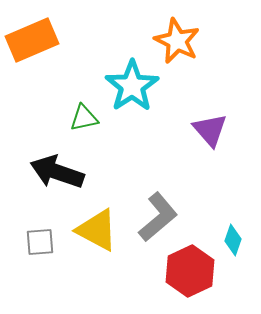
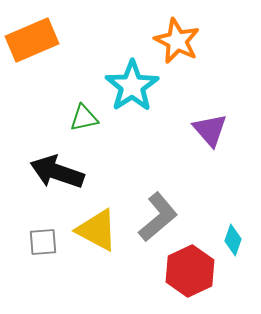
gray square: moved 3 px right
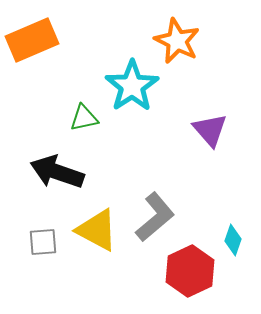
gray L-shape: moved 3 px left
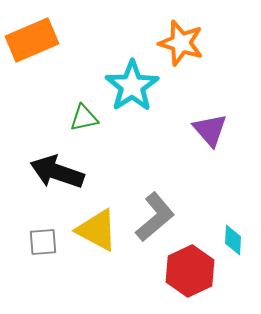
orange star: moved 4 px right, 2 px down; rotated 9 degrees counterclockwise
cyan diamond: rotated 16 degrees counterclockwise
